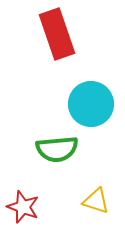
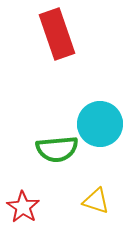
cyan circle: moved 9 px right, 20 px down
red star: rotated 12 degrees clockwise
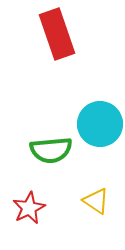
green semicircle: moved 6 px left, 1 px down
yellow triangle: rotated 16 degrees clockwise
red star: moved 6 px right, 1 px down; rotated 12 degrees clockwise
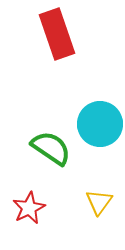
green semicircle: moved 2 px up; rotated 141 degrees counterclockwise
yellow triangle: moved 3 px right, 1 px down; rotated 32 degrees clockwise
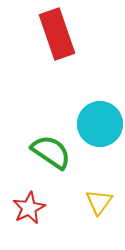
green semicircle: moved 4 px down
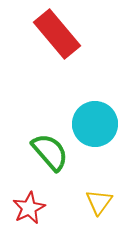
red rectangle: rotated 21 degrees counterclockwise
cyan circle: moved 5 px left
green semicircle: moved 1 px left; rotated 15 degrees clockwise
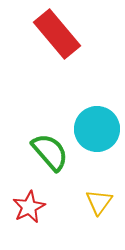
cyan circle: moved 2 px right, 5 px down
red star: moved 1 px up
